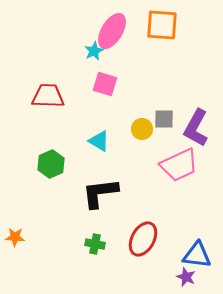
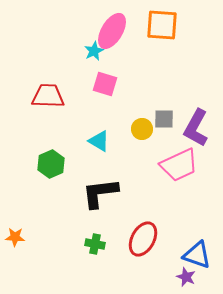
blue triangle: rotated 12 degrees clockwise
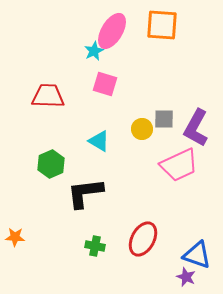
black L-shape: moved 15 px left
green cross: moved 2 px down
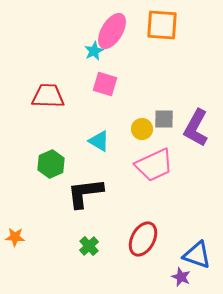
pink trapezoid: moved 25 px left
green cross: moved 6 px left; rotated 36 degrees clockwise
purple star: moved 5 px left
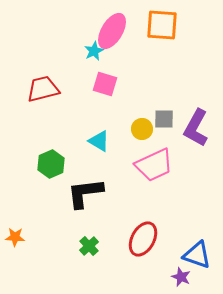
red trapezoid: moved 5 px left, 7 px up; rotated 16 degrees counterclockwise
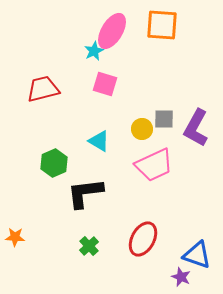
green hexagon: moved 3 px right, 1 px up
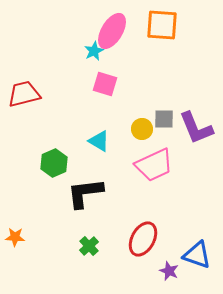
red trapezoid: moved 19 px left, 5 px down
purple L-shape: rotated 51 degrees counterclockwise
purple star: moved 12 px left, 6 px up
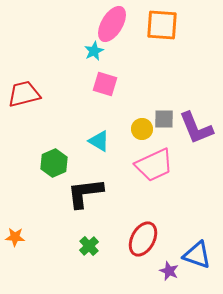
pink ellipse: moved 7 px up
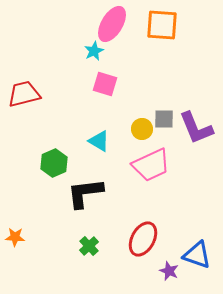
pink trapezoid: moved 3 px left
